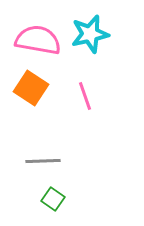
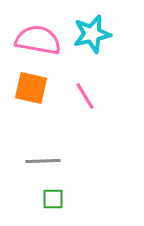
cyan star: moved 2 px right
orange square: rotated 20 degrees counterclockwise
pink line: rotated 12 degrees counterclockwise
green square: rotated 35 degrees counterclockwise
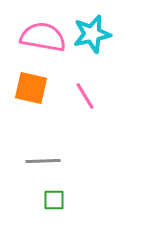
pink semicircle: moved 5 px right, 3 px up
green square: moved 1 px right, 1 px down
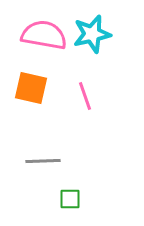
pink semicircle: moved 1 px right, 2 px up
pink line: rotated 12 degrees clockwise
green square: moved 16 px right, 1 px up
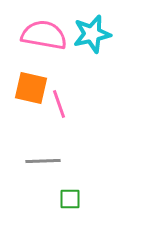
pink line: moved 26 px left, 8 px down
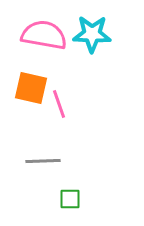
cyan star: rotated 15 degrees clockwise
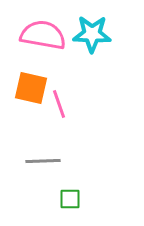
pink semicircle: moved 1 px left
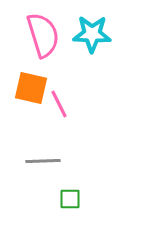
pink semicircle: rotated 63 degrees clockwise
pink line: rotated 8 degrees counterclockwise
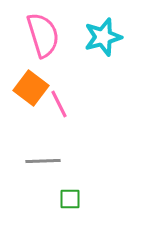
cyan star: moved 11 px right, 3 px down; rotated 18 degrees counterclockwise
orange square: rotated 24 degrees clockwise
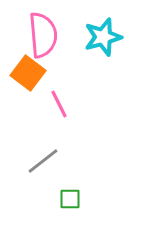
pink semicircle: rotated 12 degrees clockwise
orange square: moved 3 px left, 15 px up
gray line: rotated 36 degrees counterclockwise
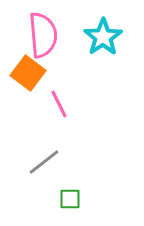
cyan star: rotated 18 degrees counterclockwise
gray line: moved 1 px right, 1 px down
